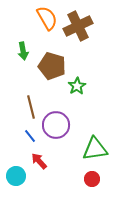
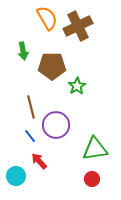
brown pentagon: rotated 16 degrees counterclockwise
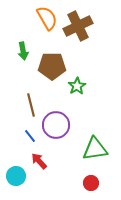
brown line: moved 2 px up
red circle: moved 1 px left, 4 px down
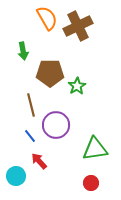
brown pentagon: moved 2 px left, 7 px down
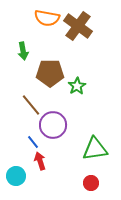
orange semicircle: rotated 130 degrees clockwise
brown cross: rotated 28 degrees counterclockwise
brown line: rotated 25 degrees counterclockwise
purple circle: moved 3 px left
blue line: moved 3 px right, 6 px down
red arrow: moved 1 px right; rotated 24 degrees clockwise
